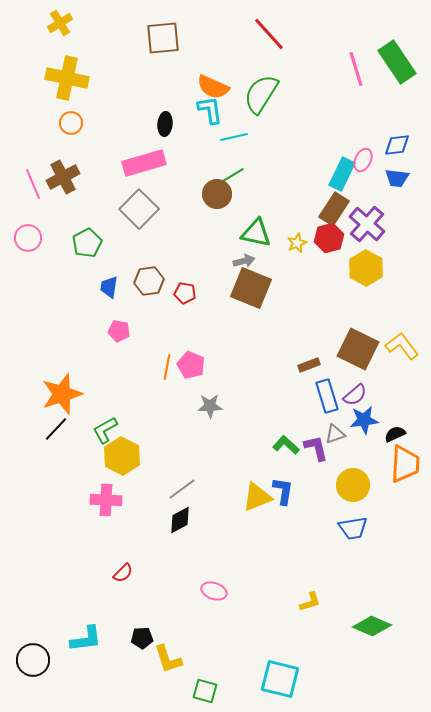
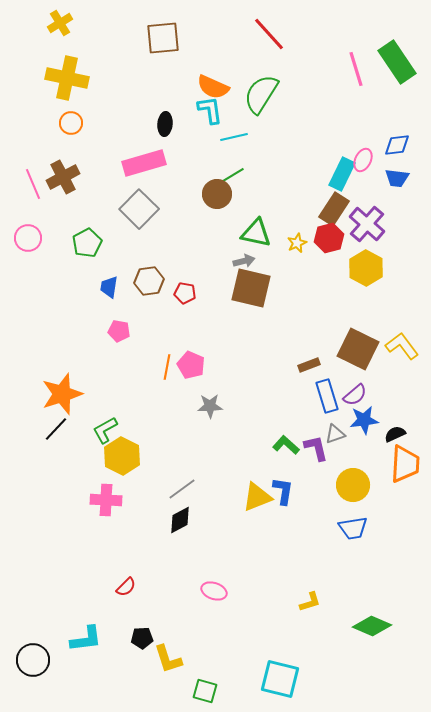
brown square at (251, 288): rotated 9 degrees counterclockwise
red semicircle at (123, 573): moved 3 px right, 14 px down
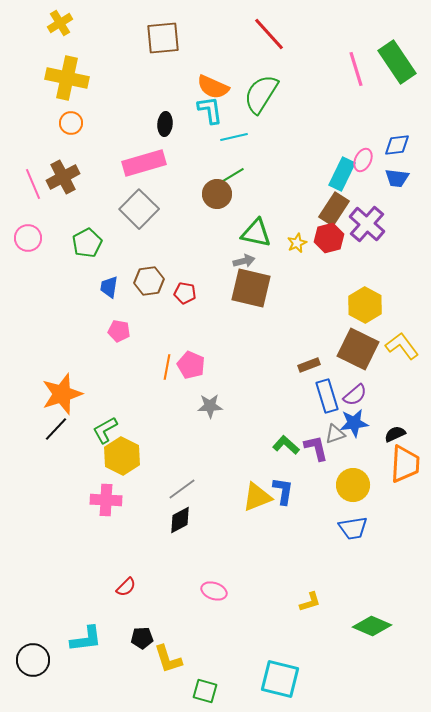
yellow hexagon at (366, 268): moved 1 px left, 37 px down
blue star at (364, 420): moved 10 px left, 3 px down
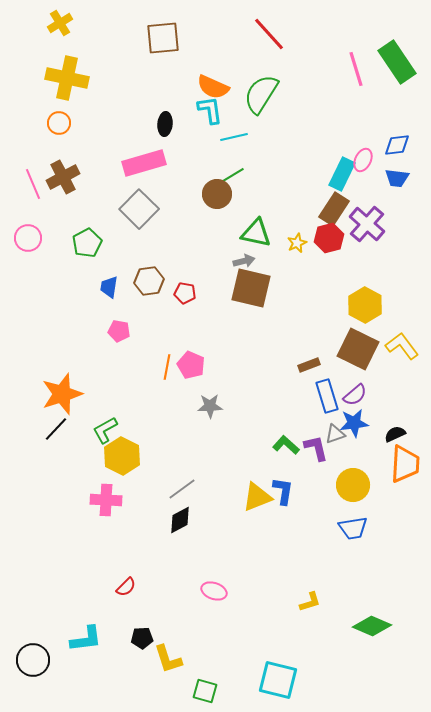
orange circle at (71, 123): moved 12 px left
cyan square at (280, 679): moved 2 px left, 1 px down
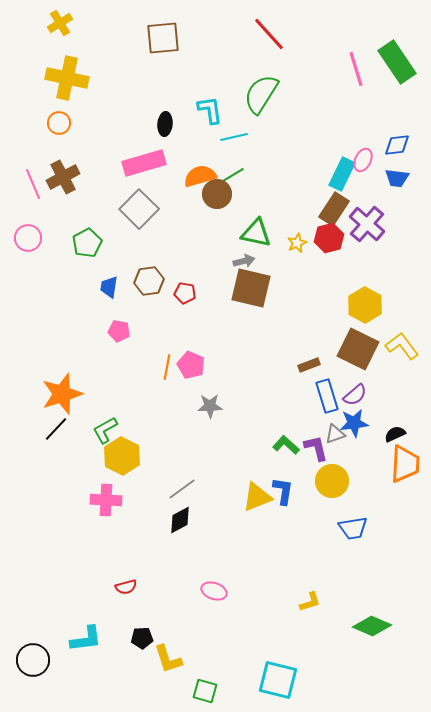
orange semicircle at (213, 87): moved 13 px left, 89 px down; rotated 140 degrees clockwise
yellow circle at (353, 485): moved 21 px left, 4 px up
red semicircle at (126, 587): rotated 30 degrees clockwise
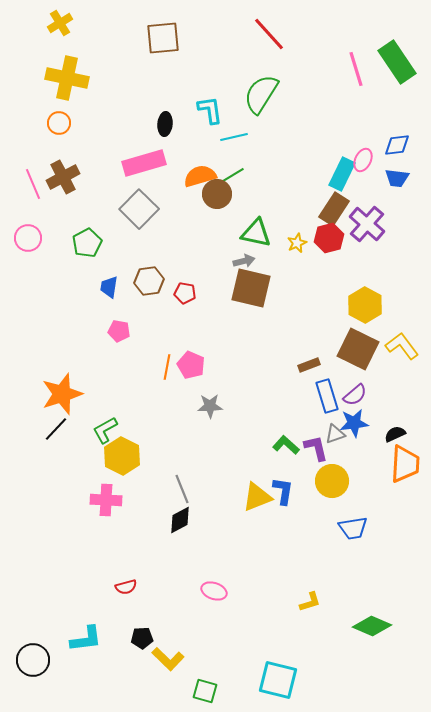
gray line at (182, 489): rotated 76 degrees counterclockwise
yellow L-shape at (168, 659): rotated 28 degrees counterclockwise
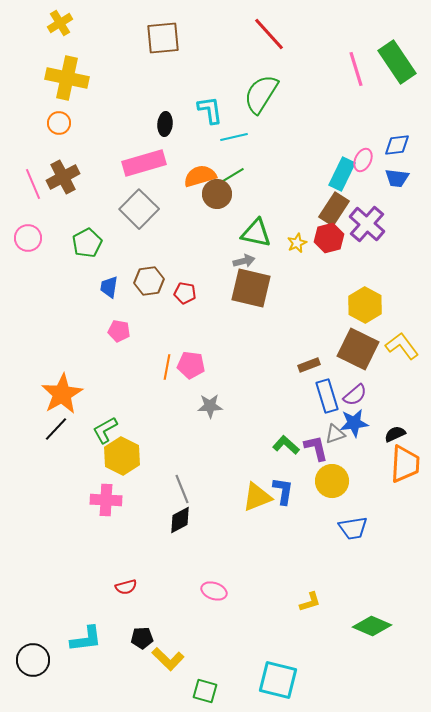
pink pentagon at (191, 365): rotated 16 degrees counterclockwise
orange star at (62, 394): rotated 12 degrees counterclockwise
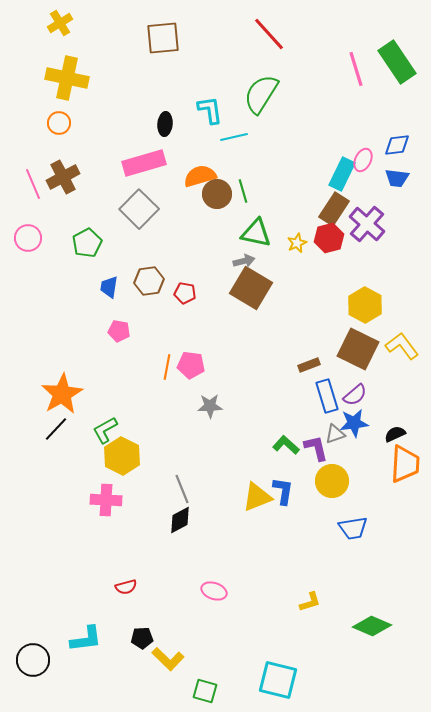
green line at (233, 175): moved 10 px right, 16 px down; rotated 75 degrees counterclockwise
brown square at (251, 288): rotated 18 degrees clockwise
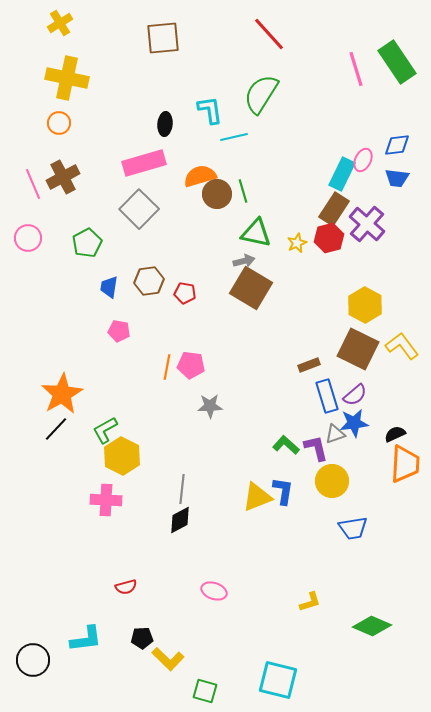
gray line at (182, 489): rotated 28 degrees clockwise
